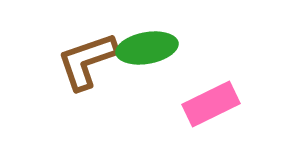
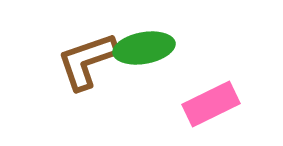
green ellipse: moved 3 px left
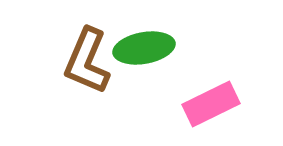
brown L-shape: rotated 48 degrees counterclockwise
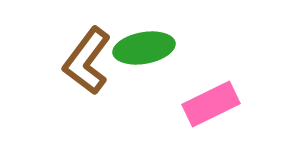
brown L-shape: rotated 14 degrees clockwise
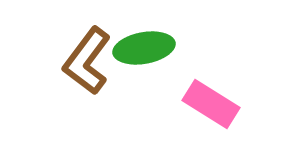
pink rectangle: rotated 58 degrees clockwise
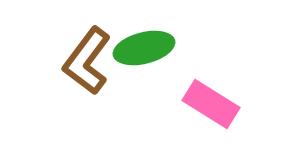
green ellipse: rotated 4 degrees counterclockwise
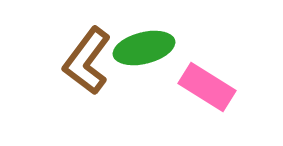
pink rectangle: moved 4 px left, 17 px up
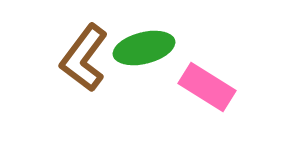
brown L-shape: moved 3 px left, 3 px up
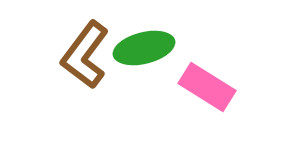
brown L-shape: moved 1 px right, 3 px up
